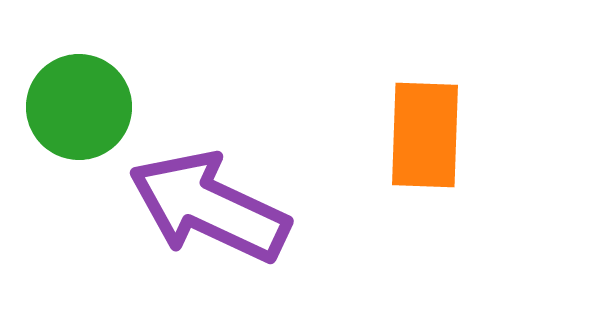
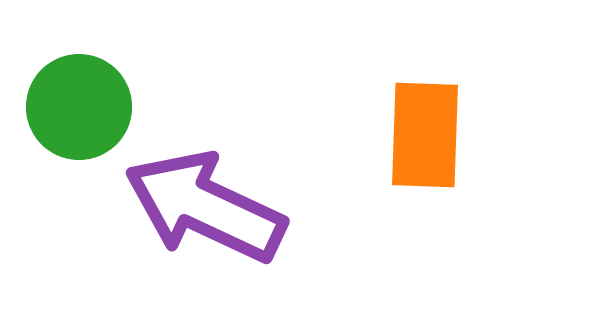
purple arrow: moved 4 px left
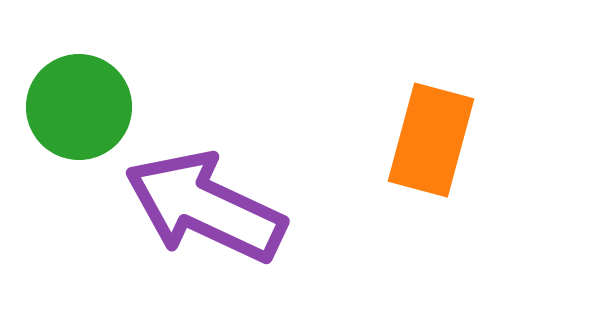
orange rectangle: moved 6 px right, 5 px down; rotated 13 degrees clockwise
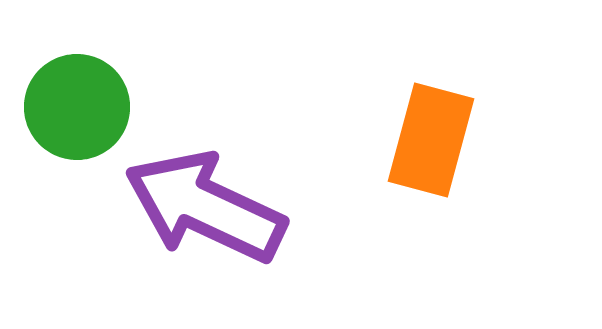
green circle: moved 2 px left
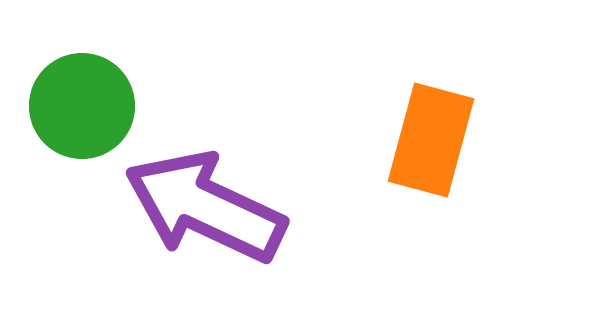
green circle: moved 5 px right, 1 px up
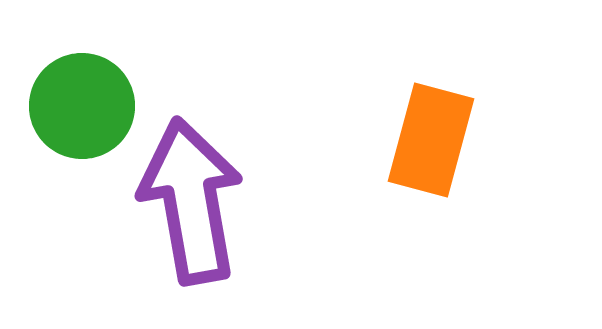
purple arrow: moved 14 px left, 6 px up; rotated 55 degrees clockwise
